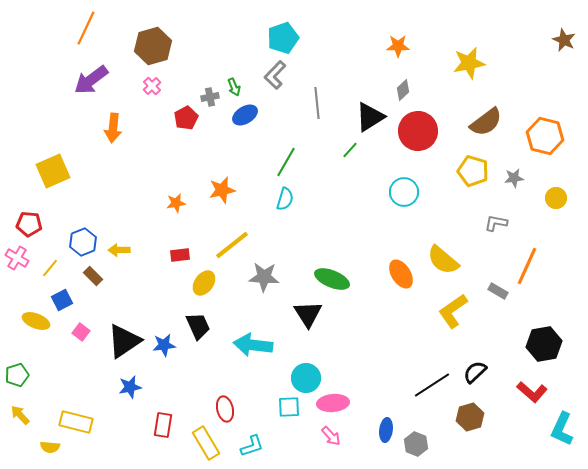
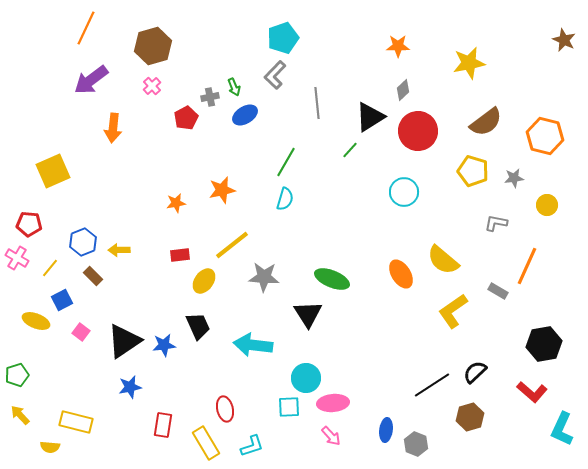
yellow circle at (556, 198): moved 9 px left, 7 px down
yellow ellipse at (204, 283): moved 2 px up
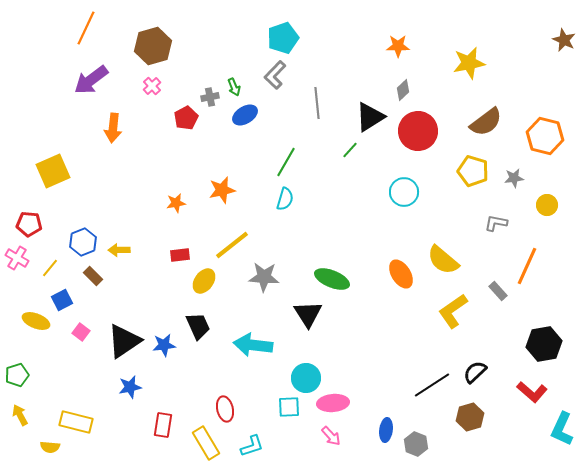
gray rectangle at (498, 291): rotated 18 degrees clockwise
yellow arrow at (20, 415): rotated 15 degrees clockwise
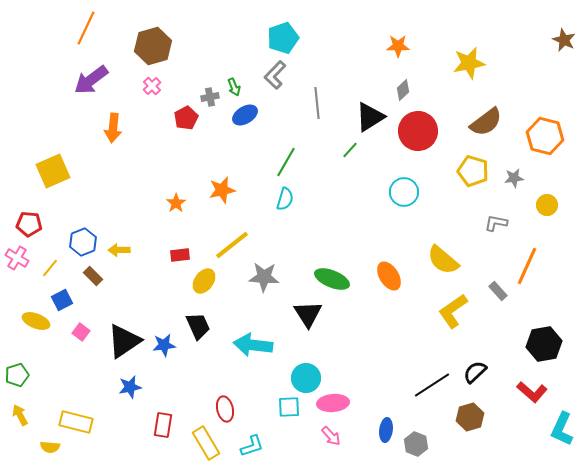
orange star at (176, 203): rotated 24 degrees counterclockwise
orange ellipse at (401, 274): moved 12 px left, 2 px down
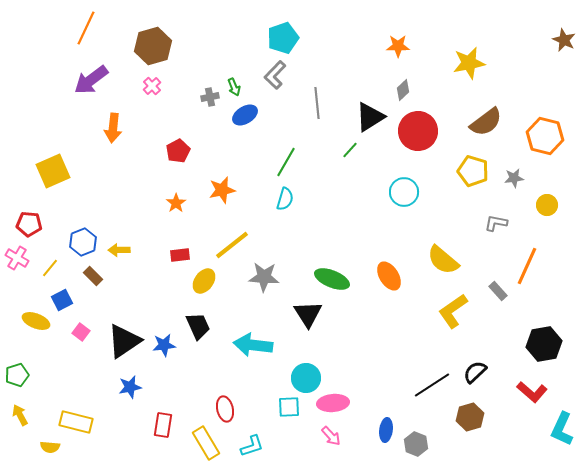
red pentagon at (186, 118): moved 8 px left, 33 px down
